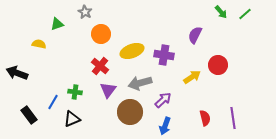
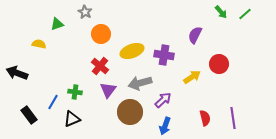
red circle: moved 1 px right, 1 px up
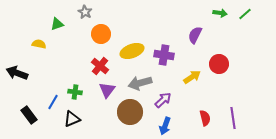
green arrow: moved 1 px left, 1 px down; rotated 40 degrees counterclockwise
purple triangle: moved 1 px left
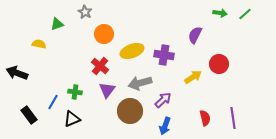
orange circle: moved 3 px right
yellow arrow: moved 1 px right
brown circle: moved 1 px up
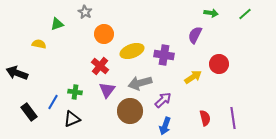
green arrow: moved 9 px left
black rectangle: moved 3 px up
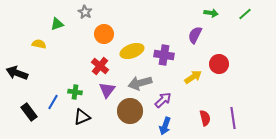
black triangle: moved 10 px right, 2 px up
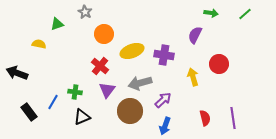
yellow arrow: rotated 72 degrees counterclockwise
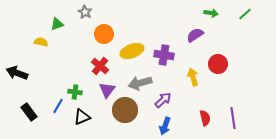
purple semicircle: rotated 30 degrees clockwise
yellow semicircle: moved 2 px right, 2 px up
red circle: moved 1 px left
blue line: moved 5 px right, 4 px down
brown circle: moved 5 px left, 1 px up
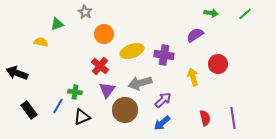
black rectangle: moved 2 px up
blue arrow: moved 3 px left, 3 px up; rotated 30 degrees clockwise
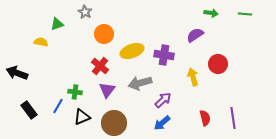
green line: rotated 48 degrees clockwise
brown circle: moved 11 px left, 13 px down
